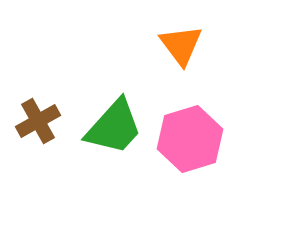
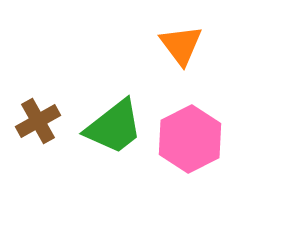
green trapezoid: rotated 10 degrees clockwise
pink hexagon: rotated 10 degrees counterclockwise
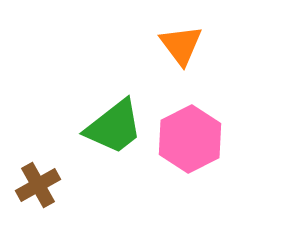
brown cross: moved 64 px down
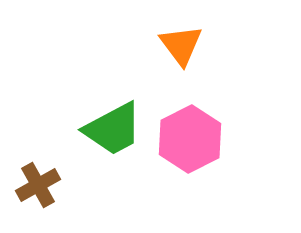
green trapezoid: moved 1 px left, 2 px down; rotated 10 degrees clockwise
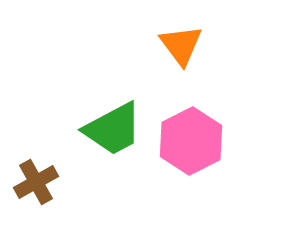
pink hexagon: moved 1 px right, 2 px down
brown cross: moved 2 px left, 3 px up
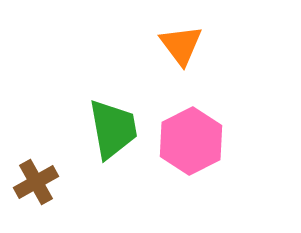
green trapezoid: rotated 72 degrees counterclockwise
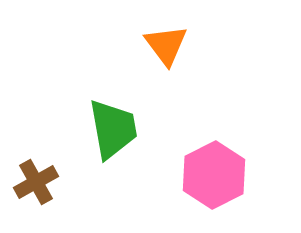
orange triangle: moved 15 px left
pink hexagon: moved 23 px right, 34 px down
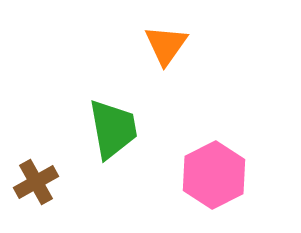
orange triangle: rotated 12 degrees clockwise
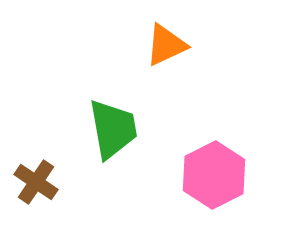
orange triangle: rotated 30 degrees clockwise
brown cross: rotated 27 degrees counterclockwise
